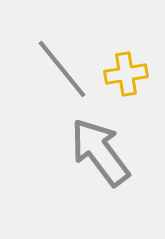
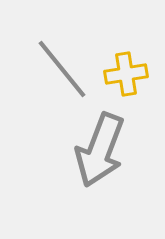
gray arrow: moved 2 px up; rotated 122 degrees counterclockwise
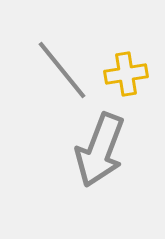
gray line: moved 1 px down
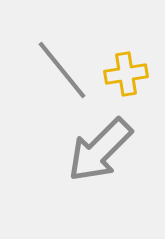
gray arrow: rotated 24 degrees clockwise
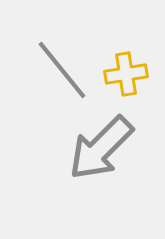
gray arrow: moved 1 px right, 2 px up
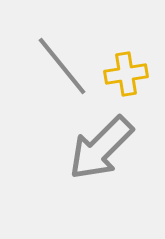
gray line: moved 4 px up
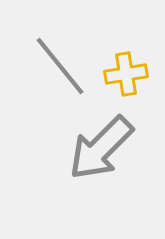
gray line: moved 2 px left
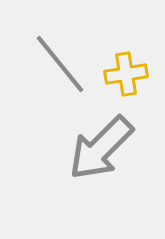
gray line: moved 2 px up
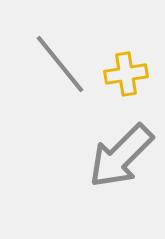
gray arrow: moved 20 px right, 8 px down
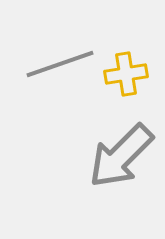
gray line: rotated 70 degrees counterclockwise
